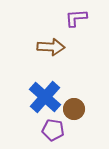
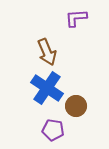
brown arrow: moved 4 px left, 5 px down; rotated 64 degrees clockwise
blue cross: moved 2 px right, 9 px up; rotated 8 degrees counterclockwise
brown circle: moved 2 px right, 3 px up
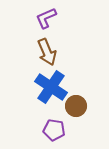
purple L-shape: moved 30 px left; rotated 20 degrees counterclockwise
blue cross: moved 4 px right, 1 px up
purple pentagon: moved 1 px right
